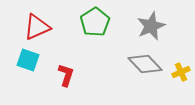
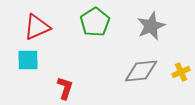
cyan square: rotated 20 degrees counterclockwise
gray diamond: moved 4 px left, 7 px down; rotated 52 degrees counterclockwise
red L-shape: moved 1 px left, 13 px down
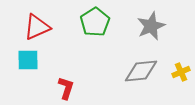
red L-shape: moved 1 px right
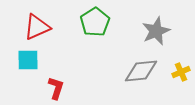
gray star: moved 5 px right, 5 px down
red L-shape: moved 10 px left
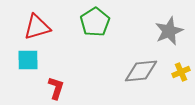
red triangle: rotated 8 degrees clockwise
gray star: moved 13 px right
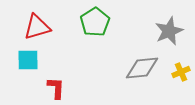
gray diamond: moved 1 px right, 3 px up
red L-shape: rotated 15 degrees counterclockwise
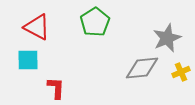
red triangle: rotated 44 degrees clockwise
gray star: moved 2 px left, 7 px down
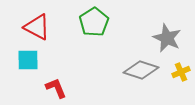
green pentagon: moved 1 px left
gray star: rotated 24 degrees counterclockwise
gray diamond: moved 1 px left, 2 px down; rotated 24 degrees clockwise
red L-shape: rotated 25 degrees counterclockwise
